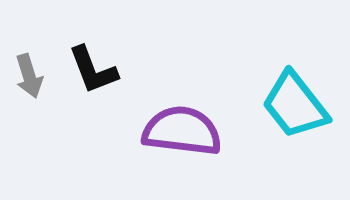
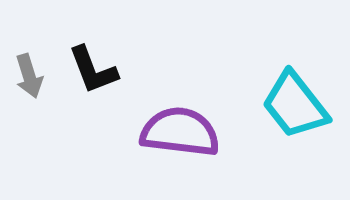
purple semicircle: moved 2 px left, 1 px down
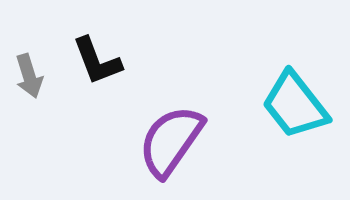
black L-shape: moved 4 px right, 9 px up
purple semicircle: moved 9 px left, 9 px down; rotated 62 degrees counterclockwise
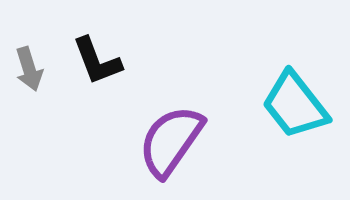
gray arrow: moved 7 px up
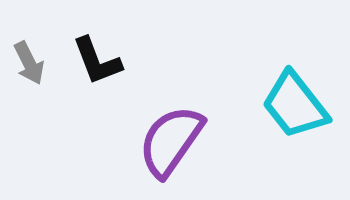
gray arrow: moved 6 px up; rotated 9 degrees counterclockwise
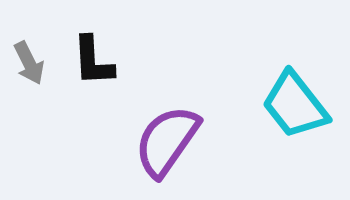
black L-shape: moved 4 px left; rotated 18 degrees clockwise
purple semicircle: moved 4 px left
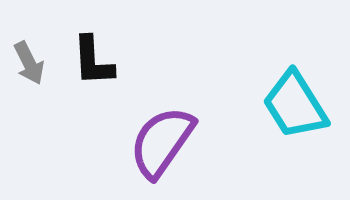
cyan trapezoid: rotated 6 degrees clockwise
purple semicircle: moved 5 px left, 1 px down
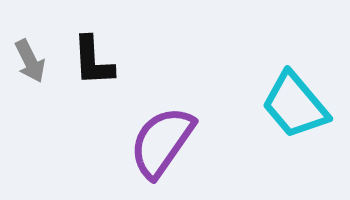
gray arrow: moved 1 px right, 2 px up
cyan trapezoid: rotated 8 degrees counterclockwise
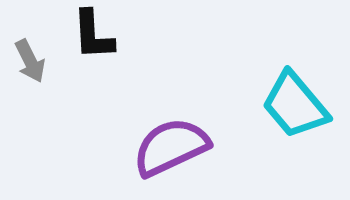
black L-shape: moved 26 px up
purple semicircle: moved 9 px right, 5 px down; rotated 30 degrees clockwise
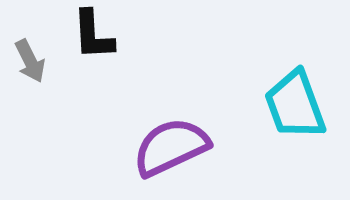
cyan trapezoid: rotated 20 degrees clockwise
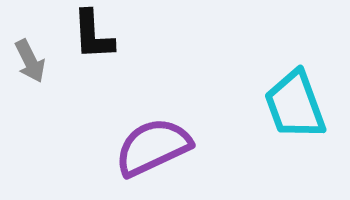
purple semicircle: moved 18 px left
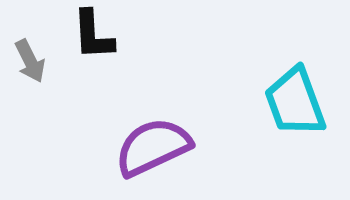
cyan trapezoid: moved 3 px up
